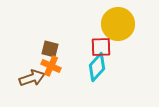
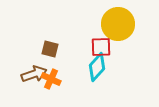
orange cross: moved 13 px down
brown arrow: moved 2 px right, 4 px up
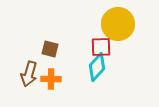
brown arrow: moved 5 px left; rotated 125 degrees clockwise
orange cross: rotated 24 degrees counterclockwise
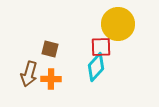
cyan diamond: moved 1 px left
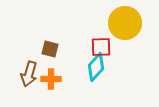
yellow circle: moved 7 px right, 1 px up
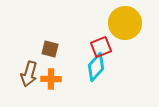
red square: rotated 20 degrees counterclockwise
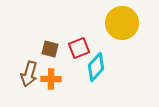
yellow circle: moved 3 px left
red square: moved 22 px left, 1 px down
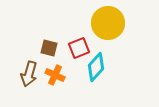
yellow circle: moved 14 px left
brown square: moved 1 px left, 1 px up
orange cross: moved 4 px right, 4 px up; rotated 24 degrees clockwise
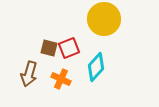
yellow circle: moved 4 px left, 4 px up
red square: moved 10 px left
orange cross: moved 6 px right, 4 px down
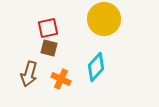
red square: moved 21 px left, 20 px up; rotated 10 degrees clockwise
